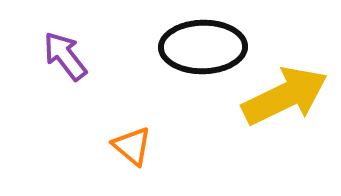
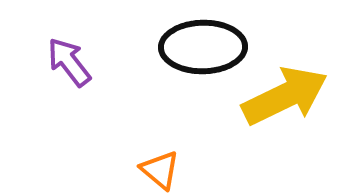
purple arrow: moved 4 px right, 6 px down
orange triangle: moved 28 px right, 24 px down
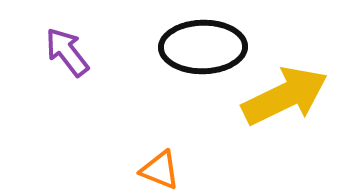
purple arrow: moved 2 px left, 10 px up
orange triangle: rotated 18 degrees counterclockwise
